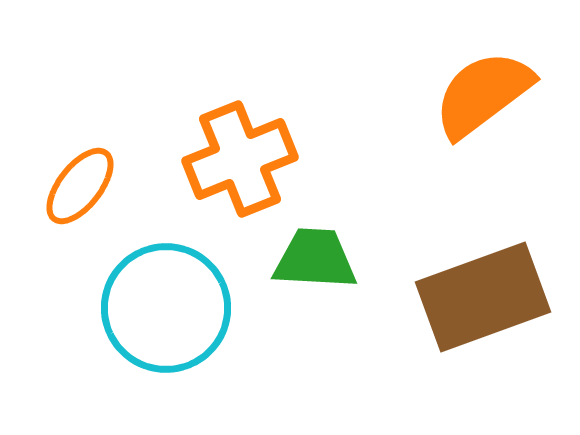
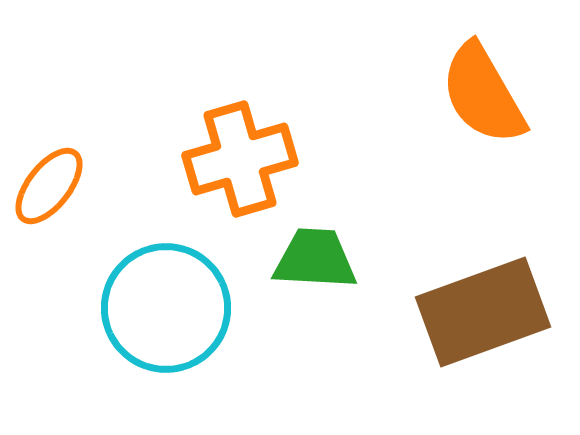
orange semicircle: rotated 83 degrees counterclockwise
orange cross: rotated 6 degrees clockwise
orange ellipse: moved 31 px left
brown rectangle: moved 15 px down
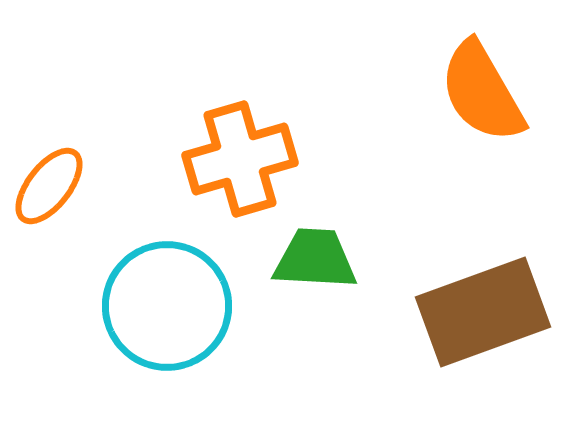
orange semicircle: moved 1 px left, 2 px up
cyan circle: moved 1 px right, 2 px up
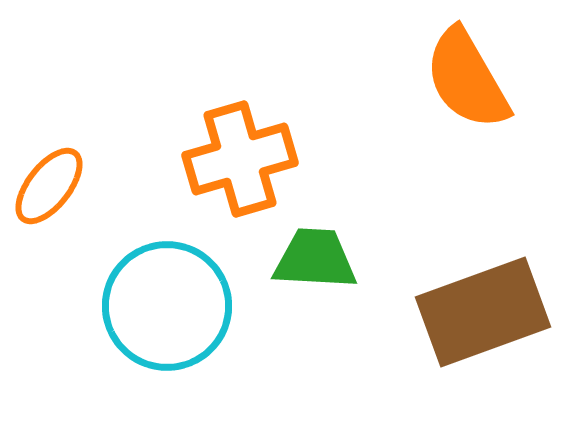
orange semicircle: moved 15 px left, 13 px up
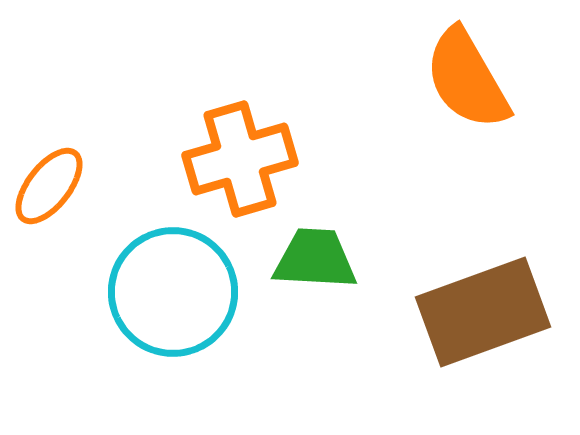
cyan circle: moved 6 px right, 14 px up
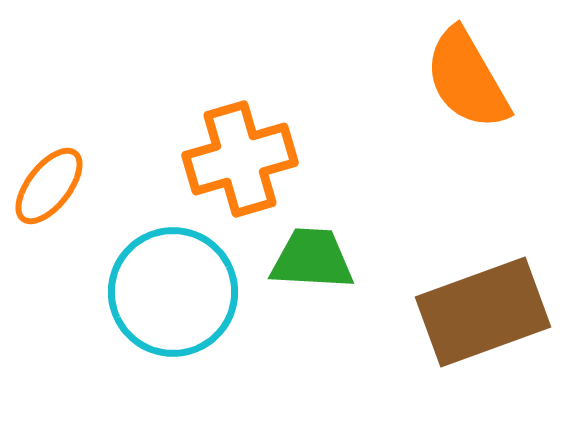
green trapezoid: moved 3 px left
